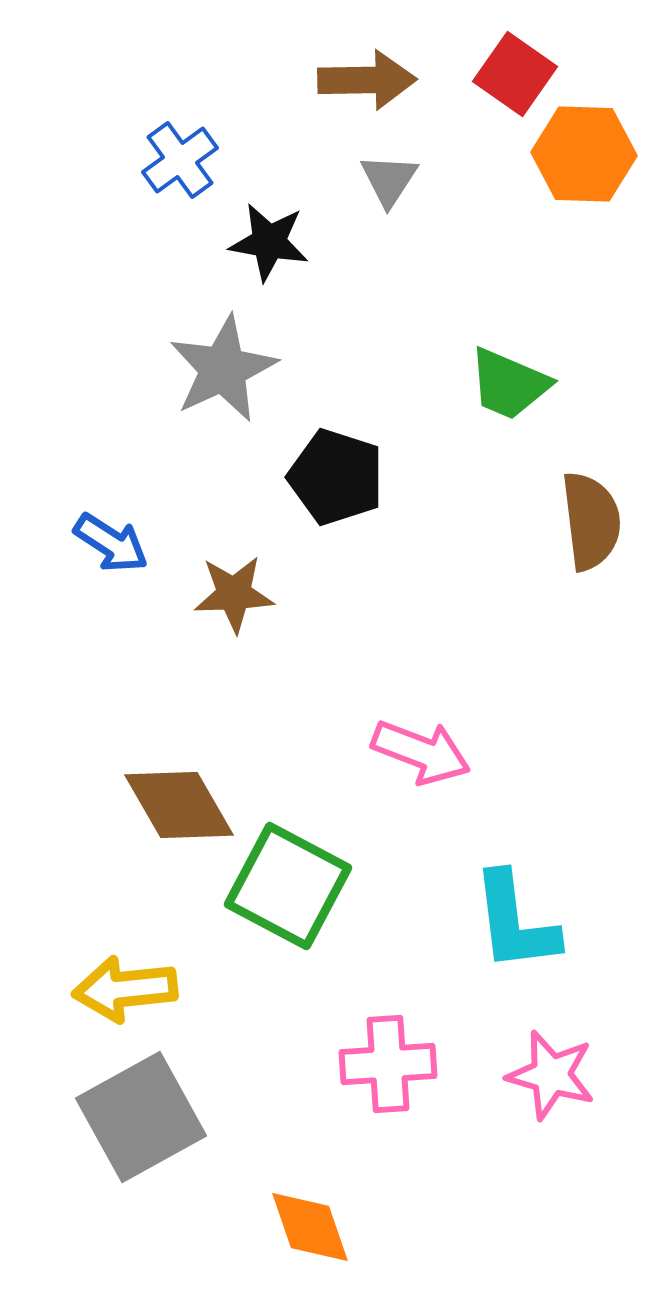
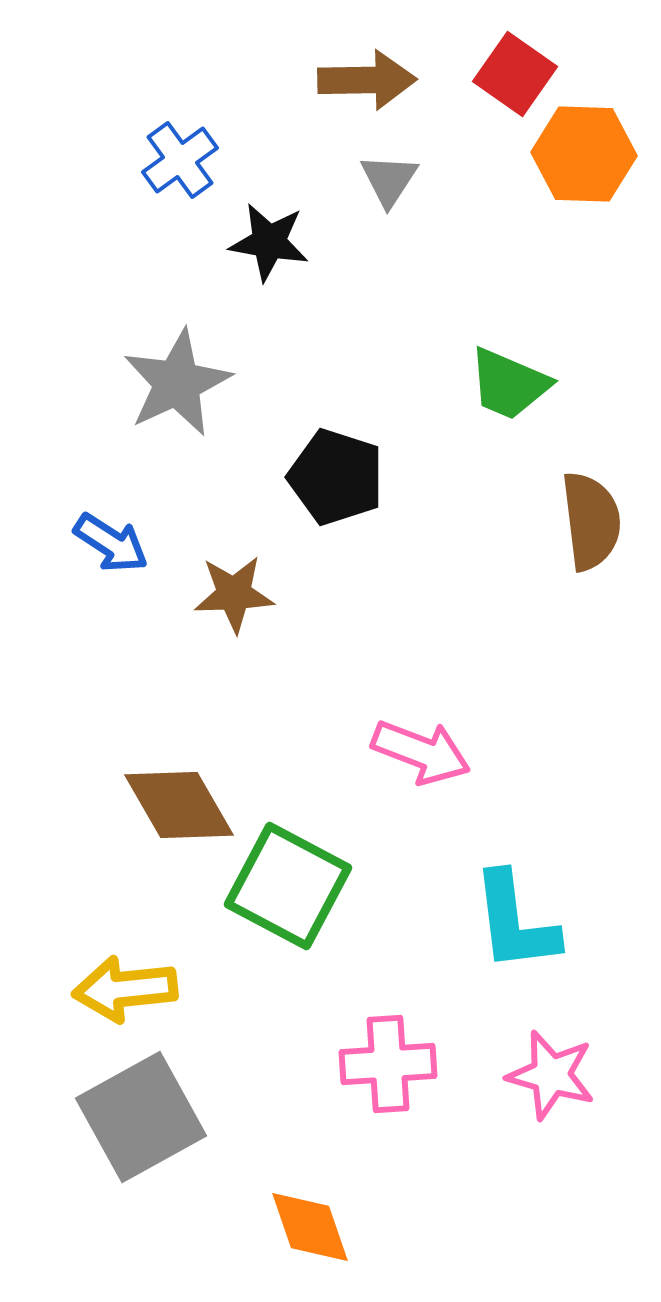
gray star: moved 46 px left, 14 px down
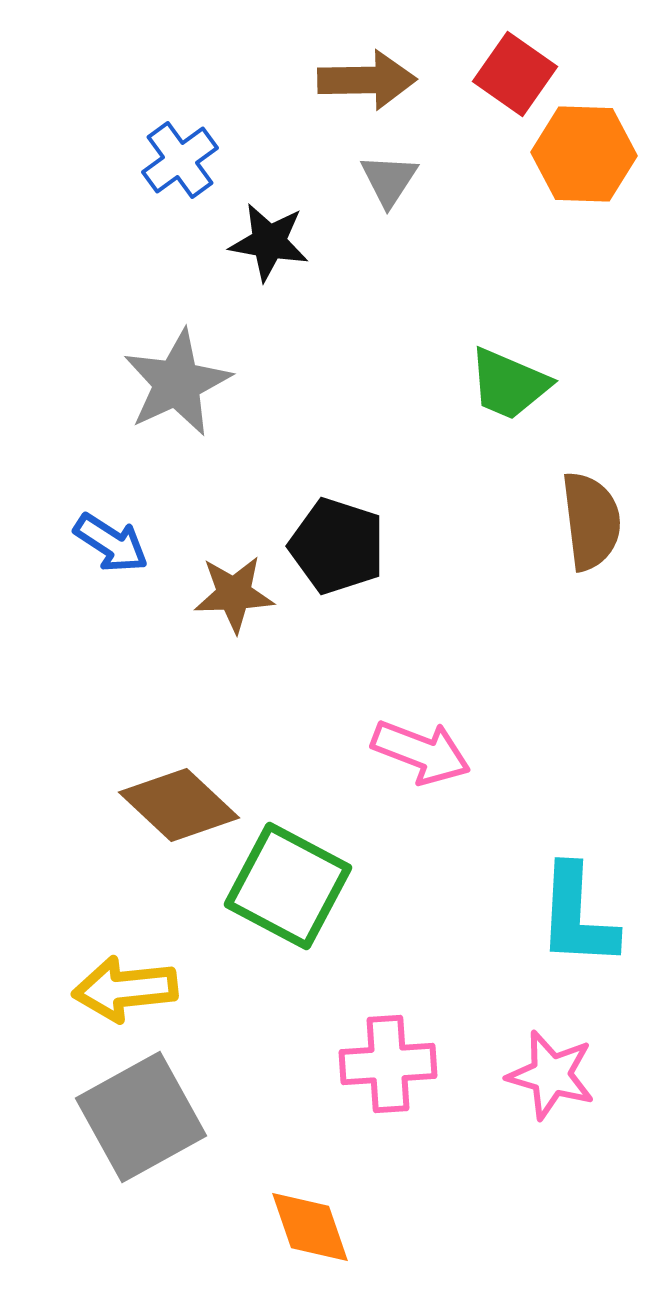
black pentagon: moved 1 px right, 69 px down
brown diamond: rotated 17 degrees counterclockwise
cyan L-shape: moved 62 px right, 6 px up; rotated 10 degrees clockwise
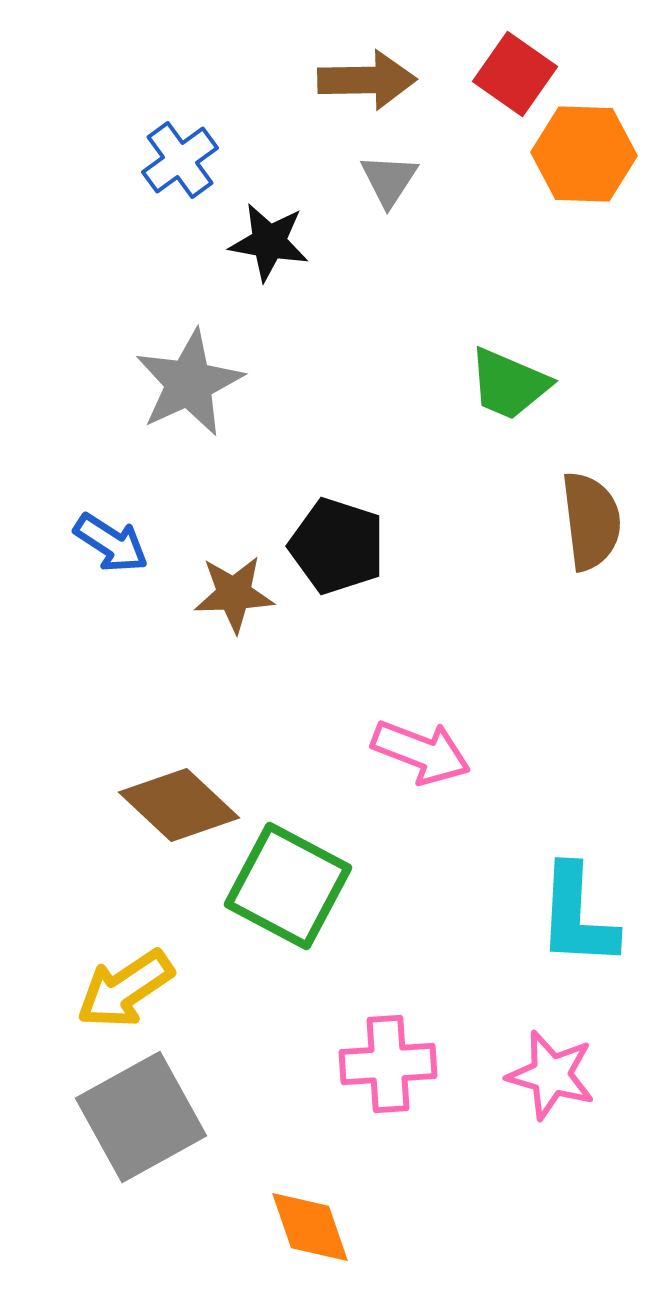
gray star: moved 12 px right
yellow arrow: rotated 28 degrees counterclockwise
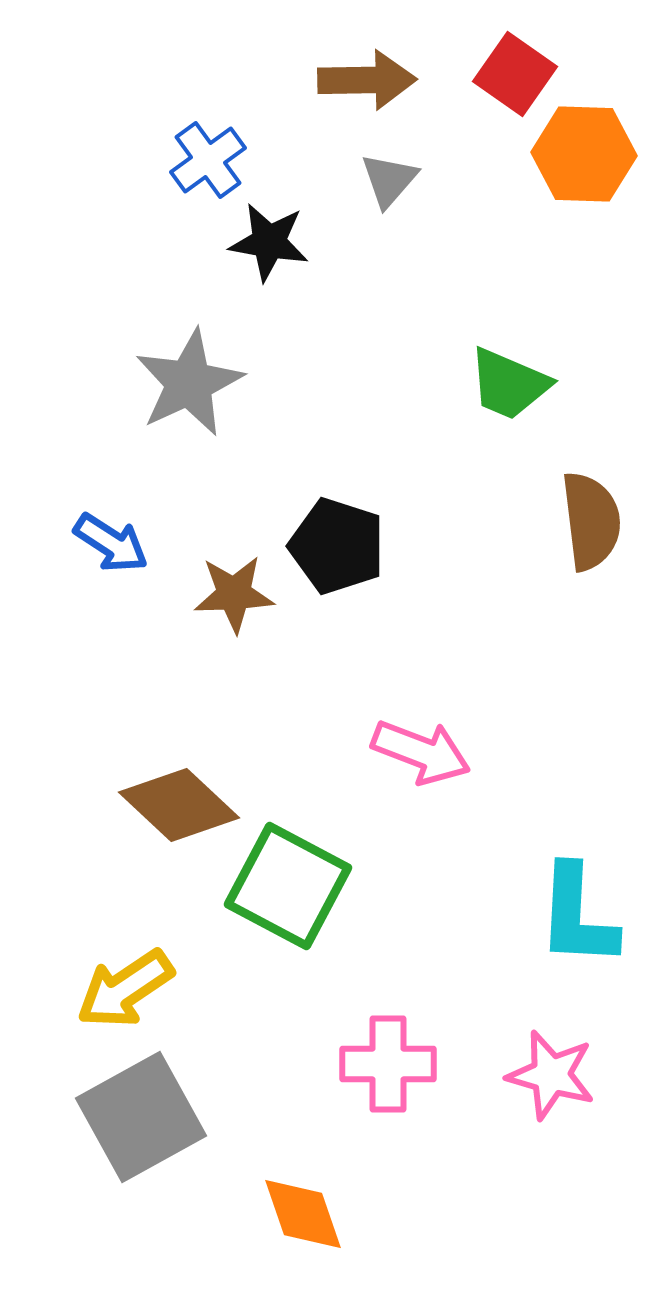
blue cross: moved 28 px right
gray triangle: rotated 8 degrees clockwise
pink cross: rotated 4 degrees clockwise
orange diamond: moved 7 px left, 13 px up
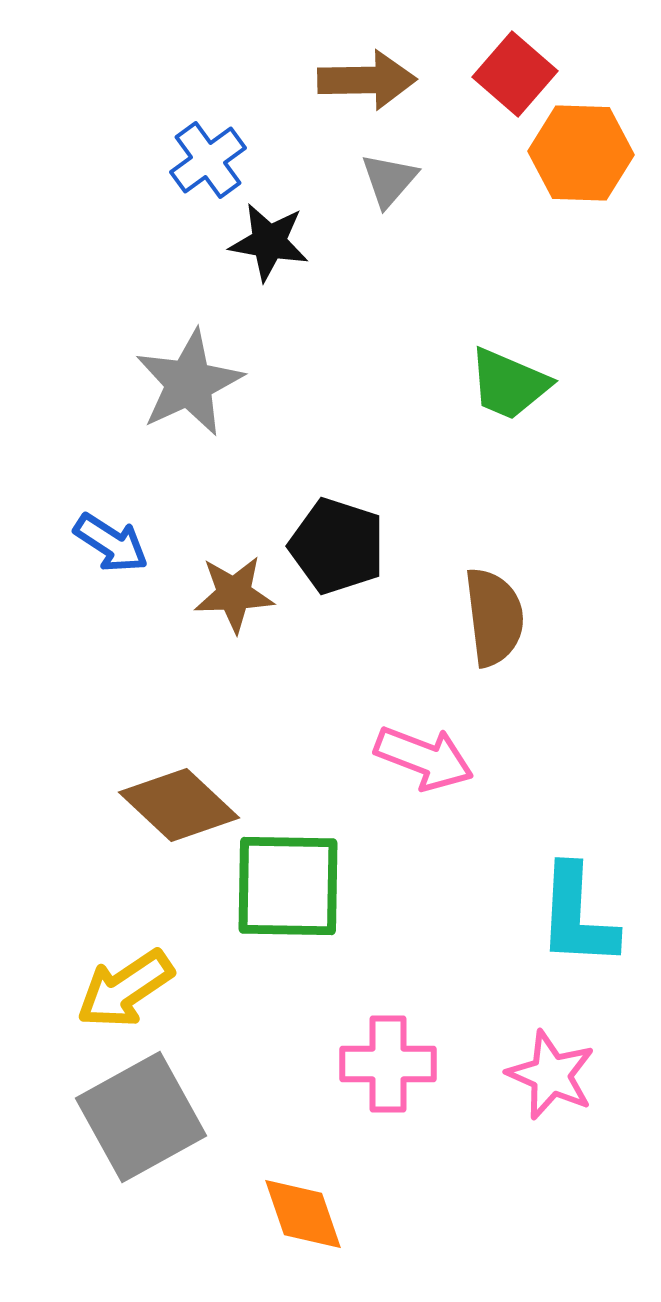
red square: rotated 6 degrees clockwise
orange hexagon: moved 3 px left, 1 px up
brown semicircle: moved 97 px left, 96 px down
pink arrow: moved 3 px right, 6 px down
green square: rotated 27 degrees counterclockwise
pink star: rotated 8 degrees clockwise
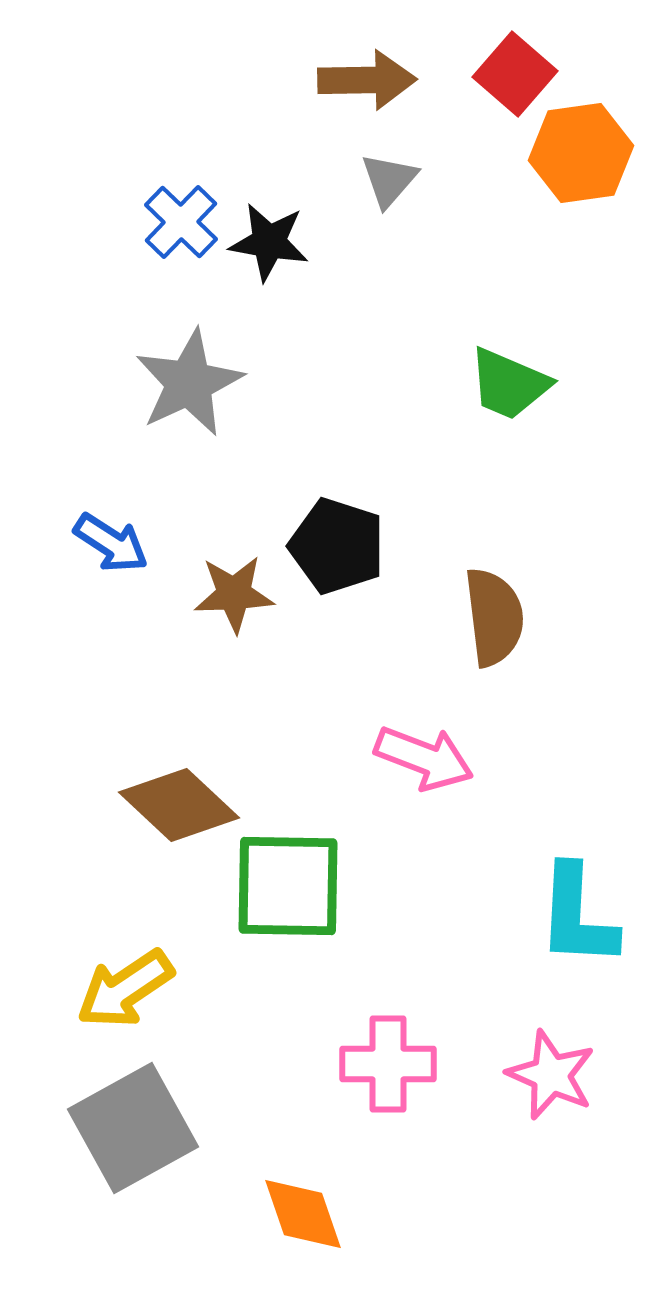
orange hexagon: rotated 10 degrees counterclockwise
blue cross: moved 27 px left, 62 px down; rotated 10 degrees counterclockwise
gray square: moved 8 px left, 11 px down
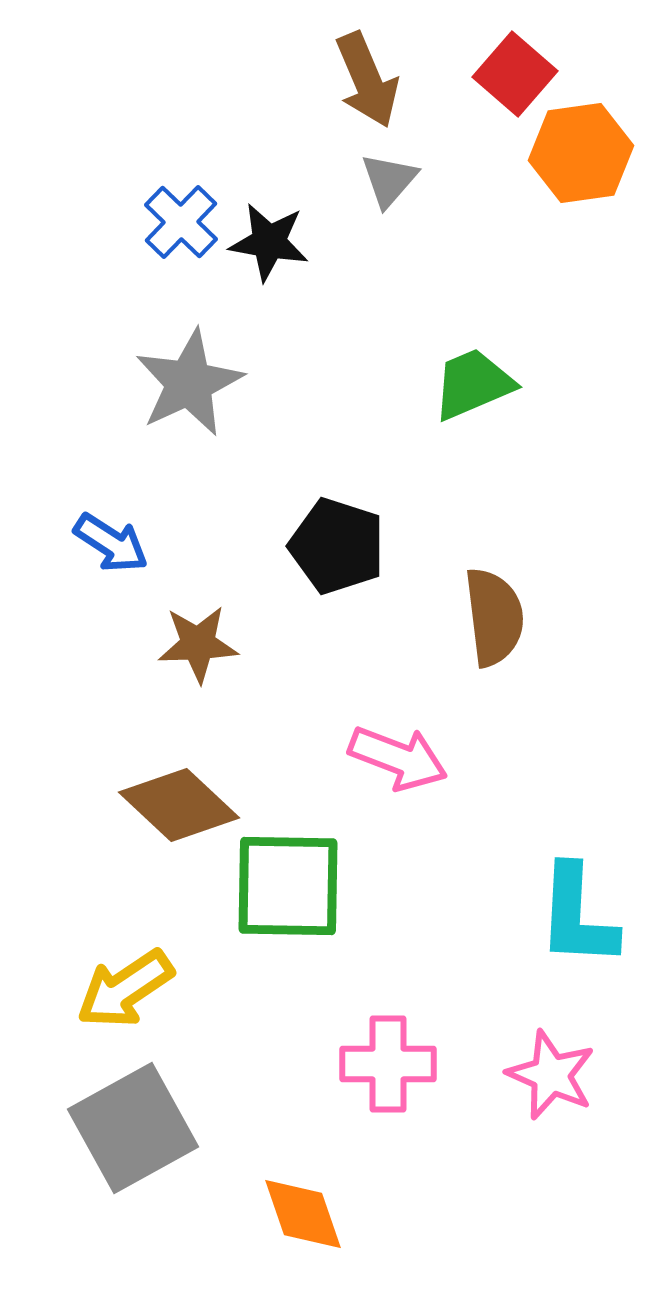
brown arrow: rotated 68 degrees clockwise
green trapezoid: moved 36 px left; rotated 134 degrees clockwise
brown star: moved 36 px left, 50 px down
pink arrow: moved 26 px left
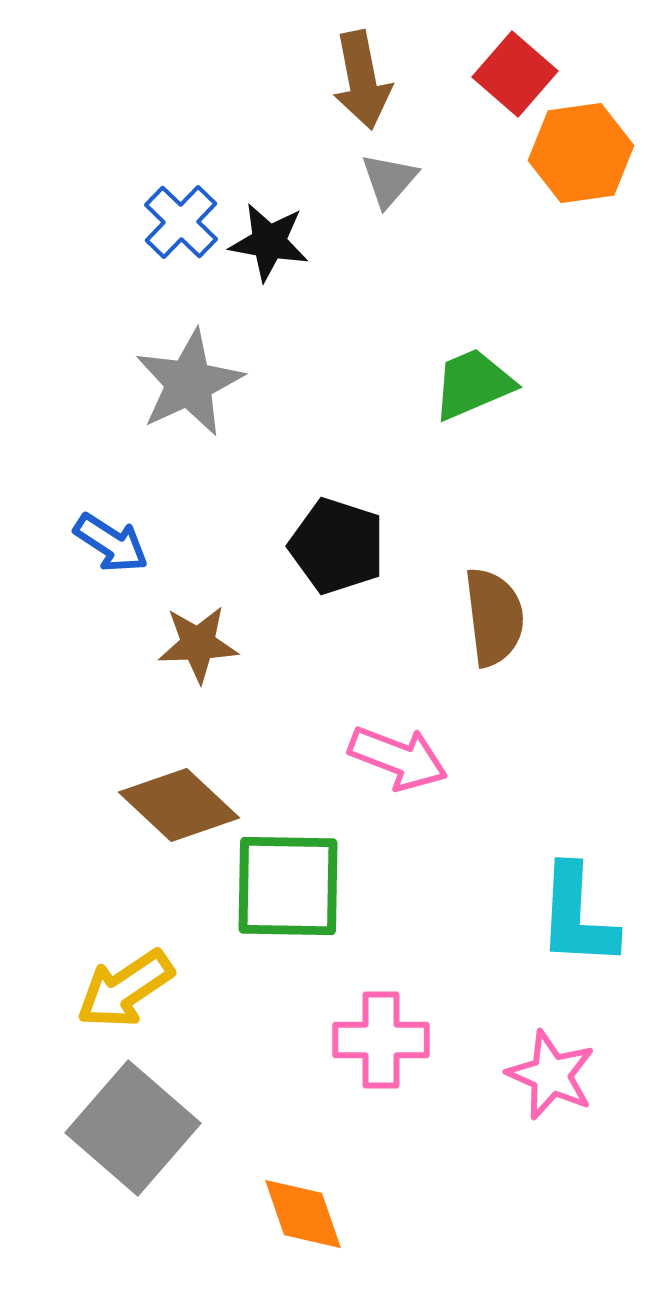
brown arrow: moved 5 px left; rotated 12 degrees clockwise
pink cross: moved 7 px left, 24 px up
gray square: rotated 20 degrees counterclockwise
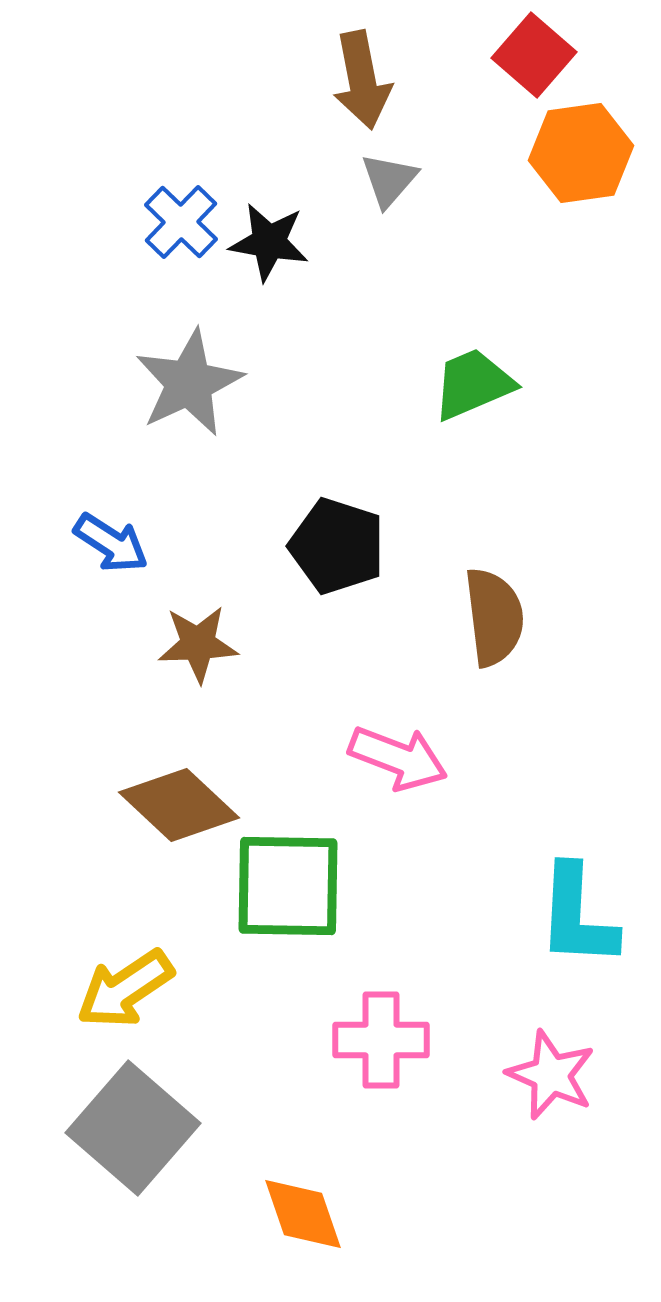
red square: moved 19 px right, 19 px up
